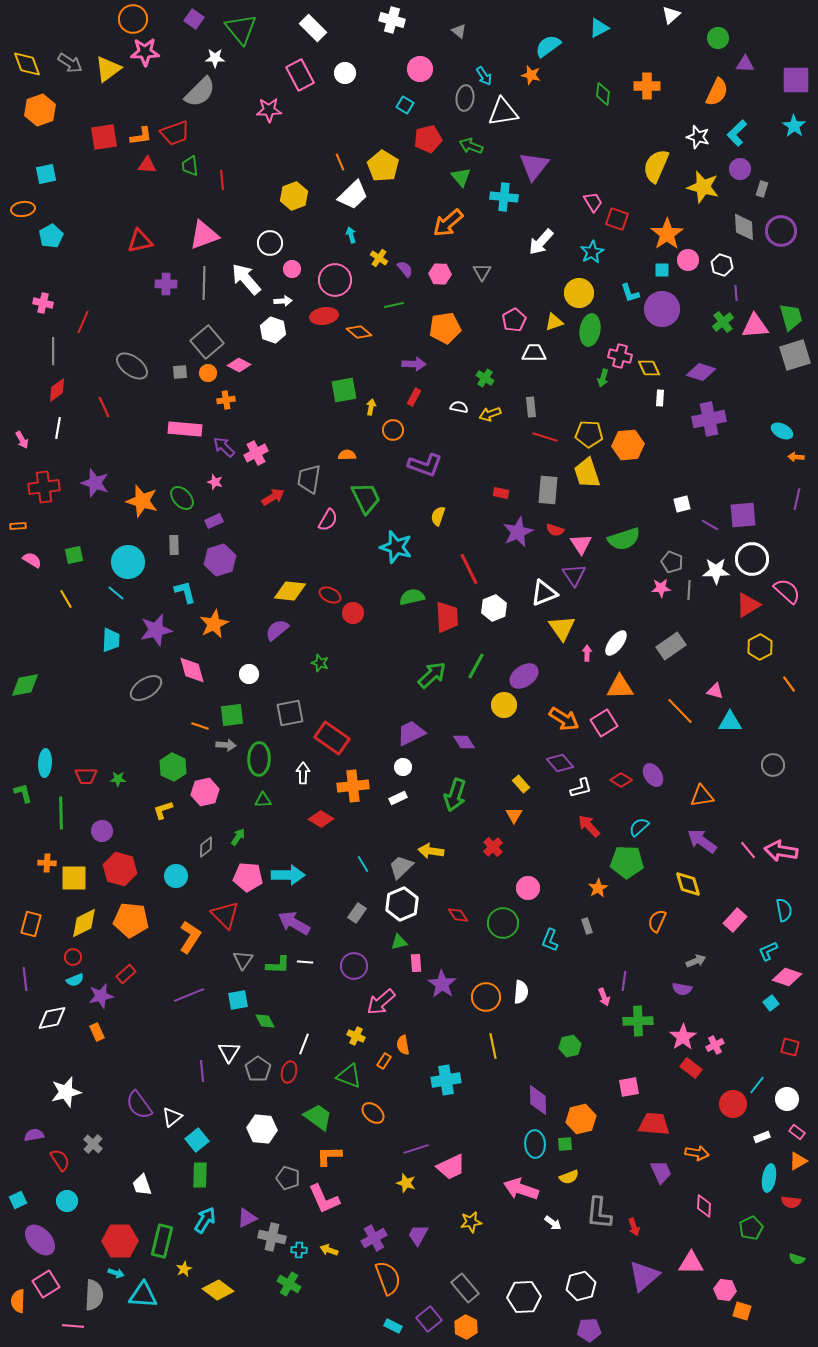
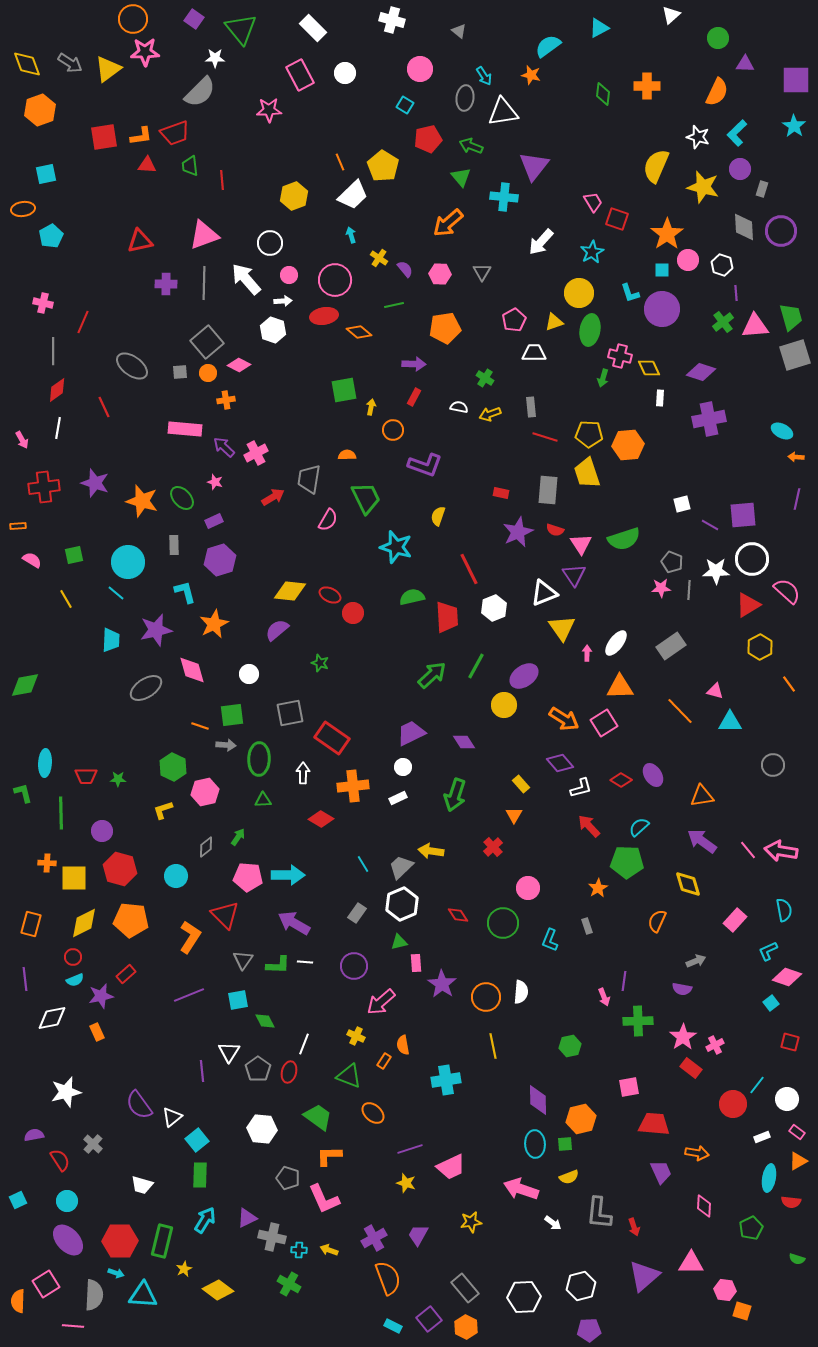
pink circle at (292, 269): moved 3 px left, 6 px down
red square at (790, 1047): moved 5 px up
purple line at (416, 1149): moved 6 px left
white trapezoid at (142, 1185): rotated 55 degrees counterclockwise
purple ellipse at (40, 1240): moved 28 px right
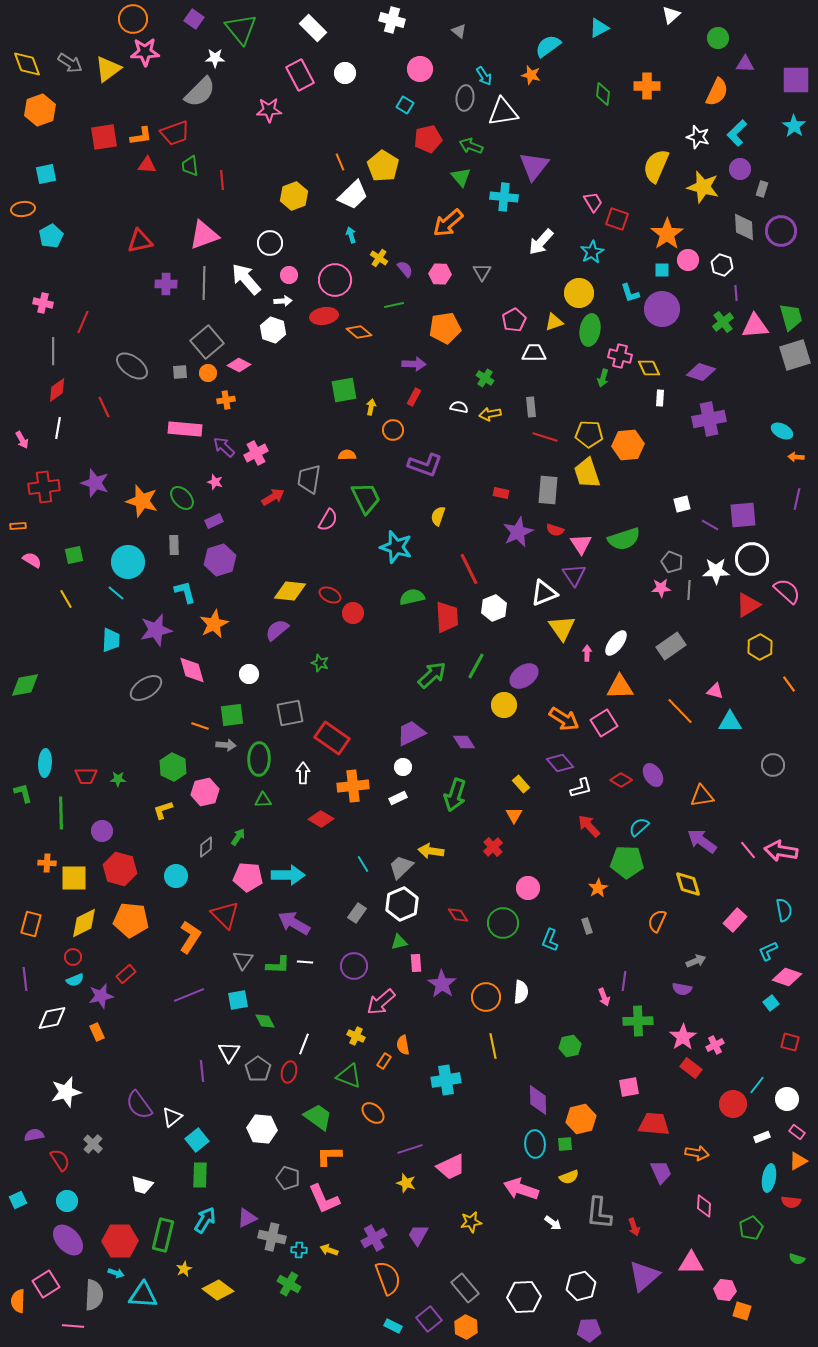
yellow arrow at (490, 414): rotated 10 degrees clockwise
green rectangle at (162, 1241): moved 1 px right, 6 px up
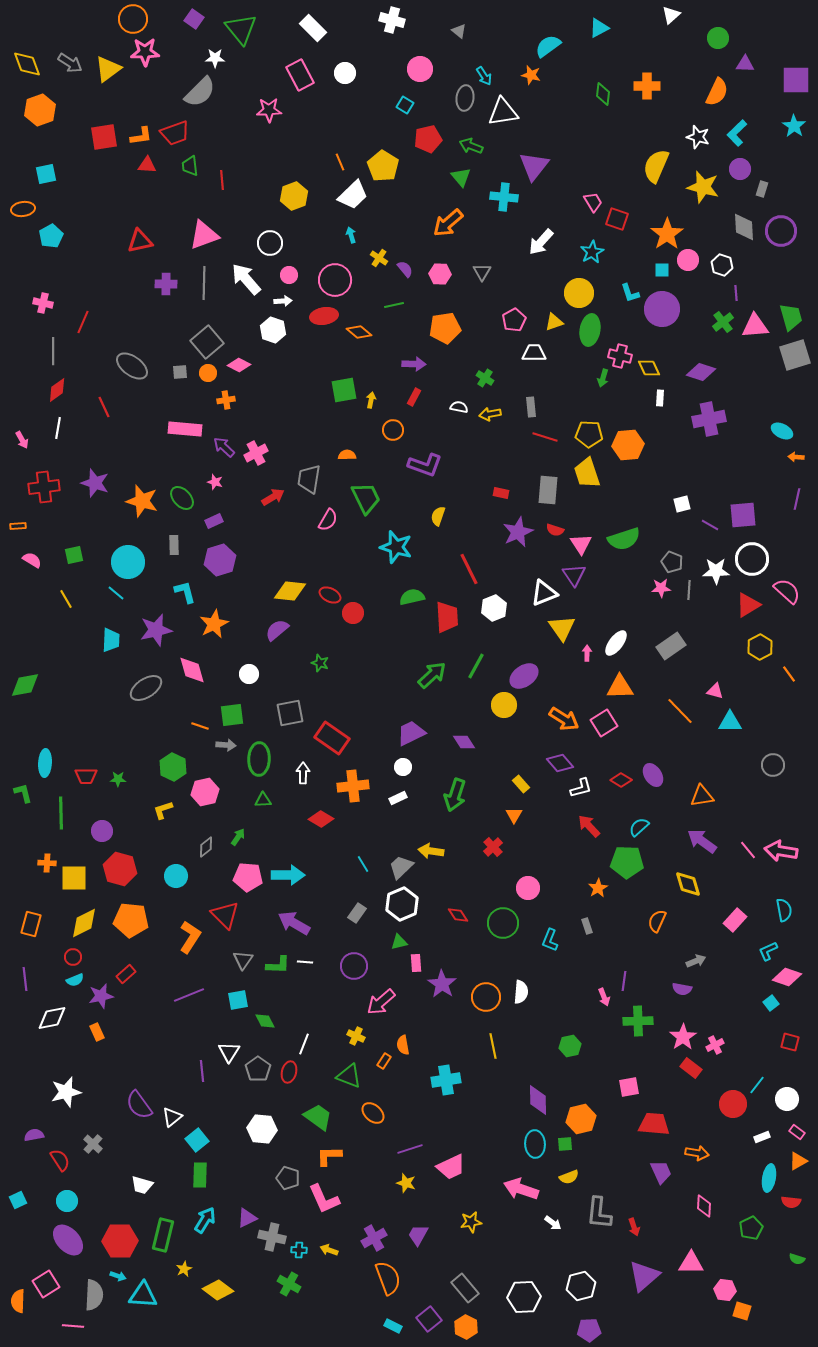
yellow arrow at (371, 407): moved 7 px up
orange line at (789, 684): moved 10 px up
cyan arrow at (116, 1273): moved 2 px right, 3 px down
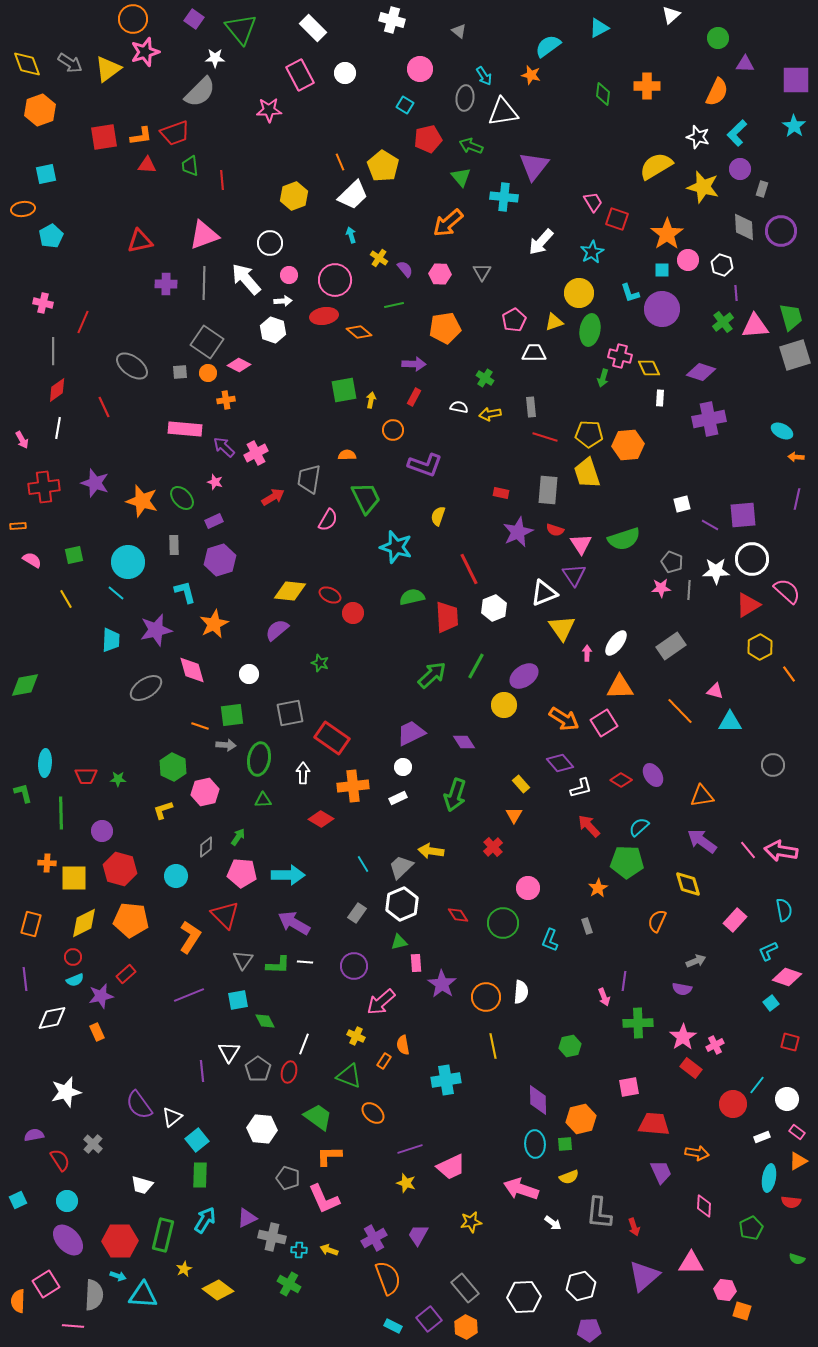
pink star at (145, 52): rotated 16 degrees counterclockwise
yellow semicircle at (656, 166): rotated 36 degrees clockwise
gray square at (207, 342): rotated 16 degrees counterclockwise
green ellipse at (259, 759): rotated 8 degrees clockwise
pink pentagon at (248, 877): moved 6 px left, 4 px up
green cross at (638, 1021): moved 2 px down
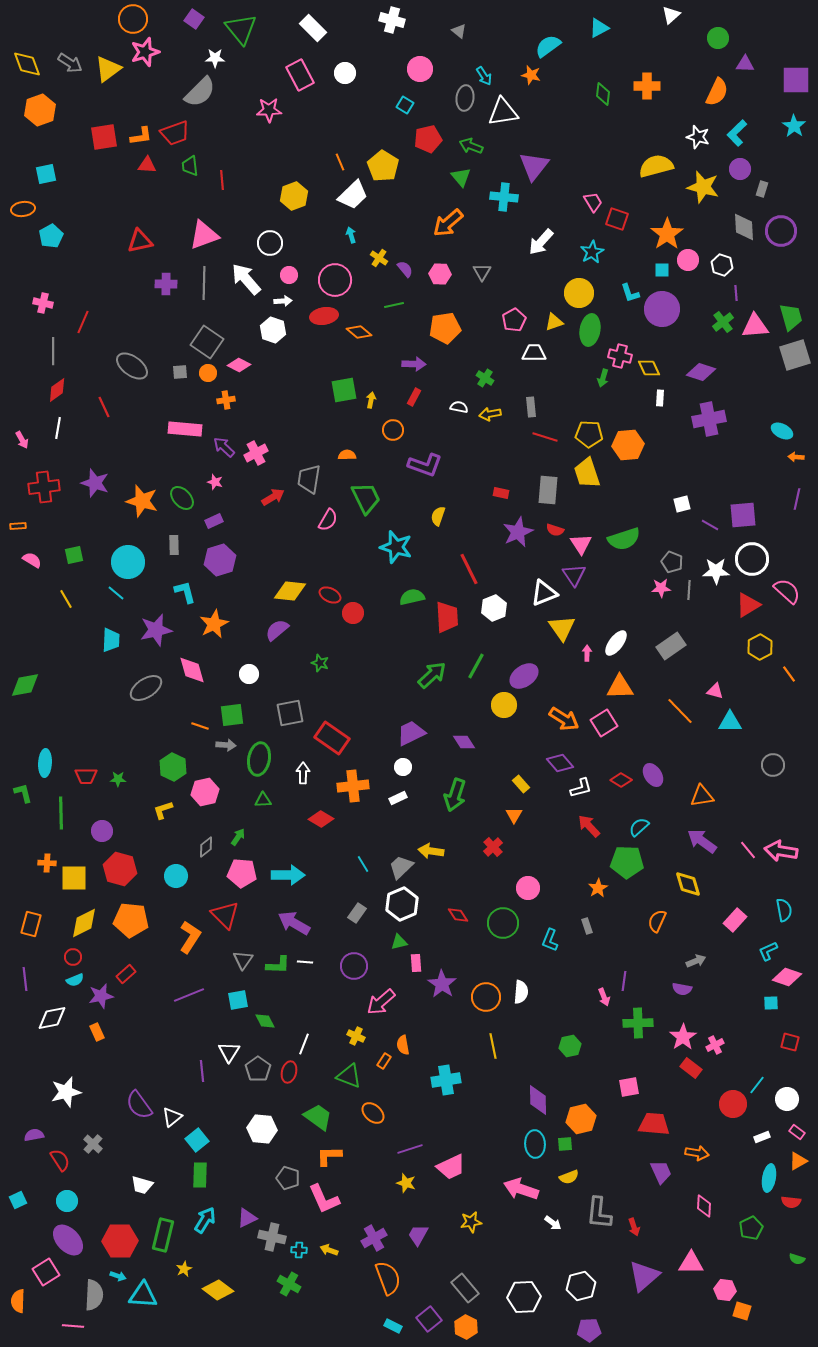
yellow semicircle at (656, 166): rotated 16 degrees clockwise
cyan square at (771, 1003): rotated 35 degrees clockwise
pink square at (46, 1284): moved 12 px up
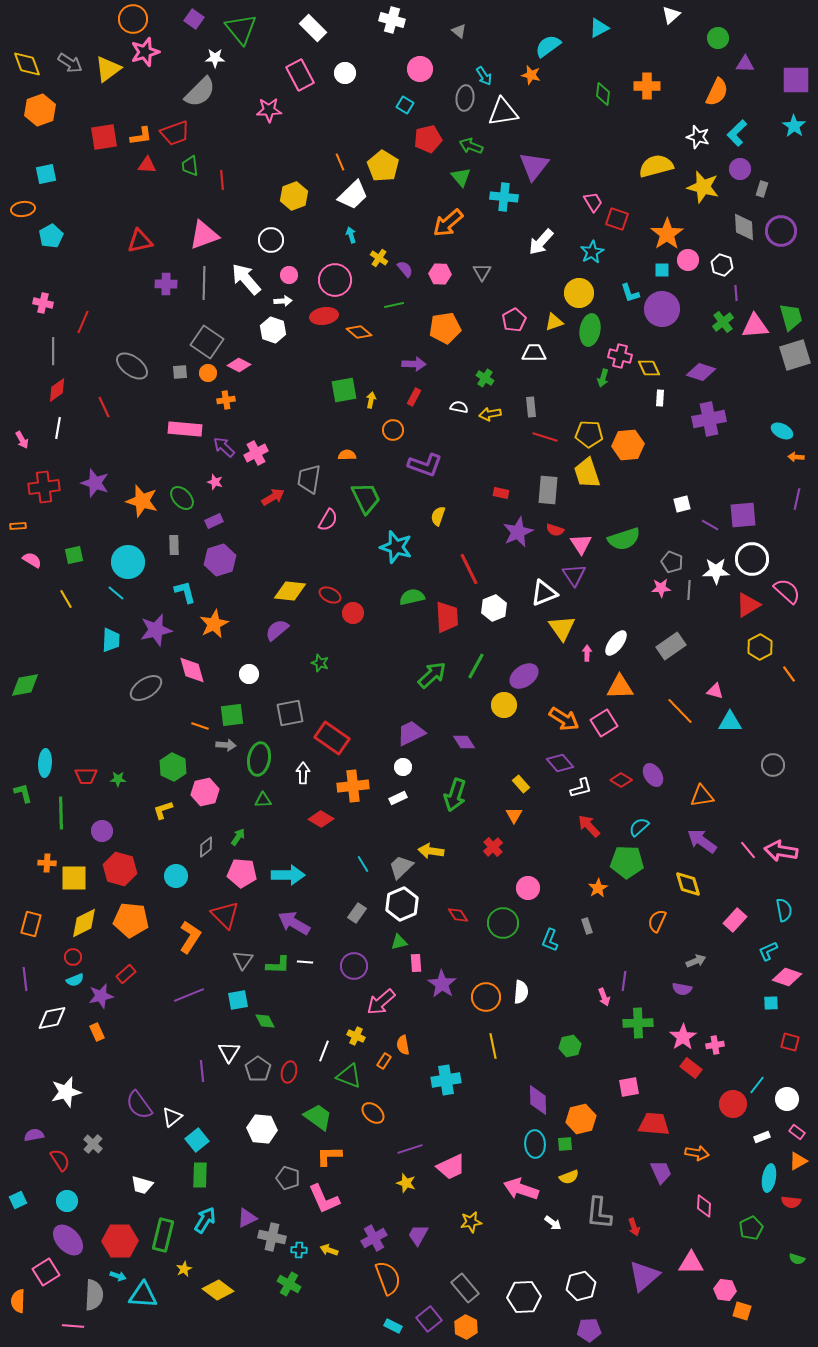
white circle at (270, 243): moved 1 px right, 3 px up
white line at (304, 1044): moved 20 px right, 7 px down
pink cross at (715, 1045): rotated 18 degrees clockwise
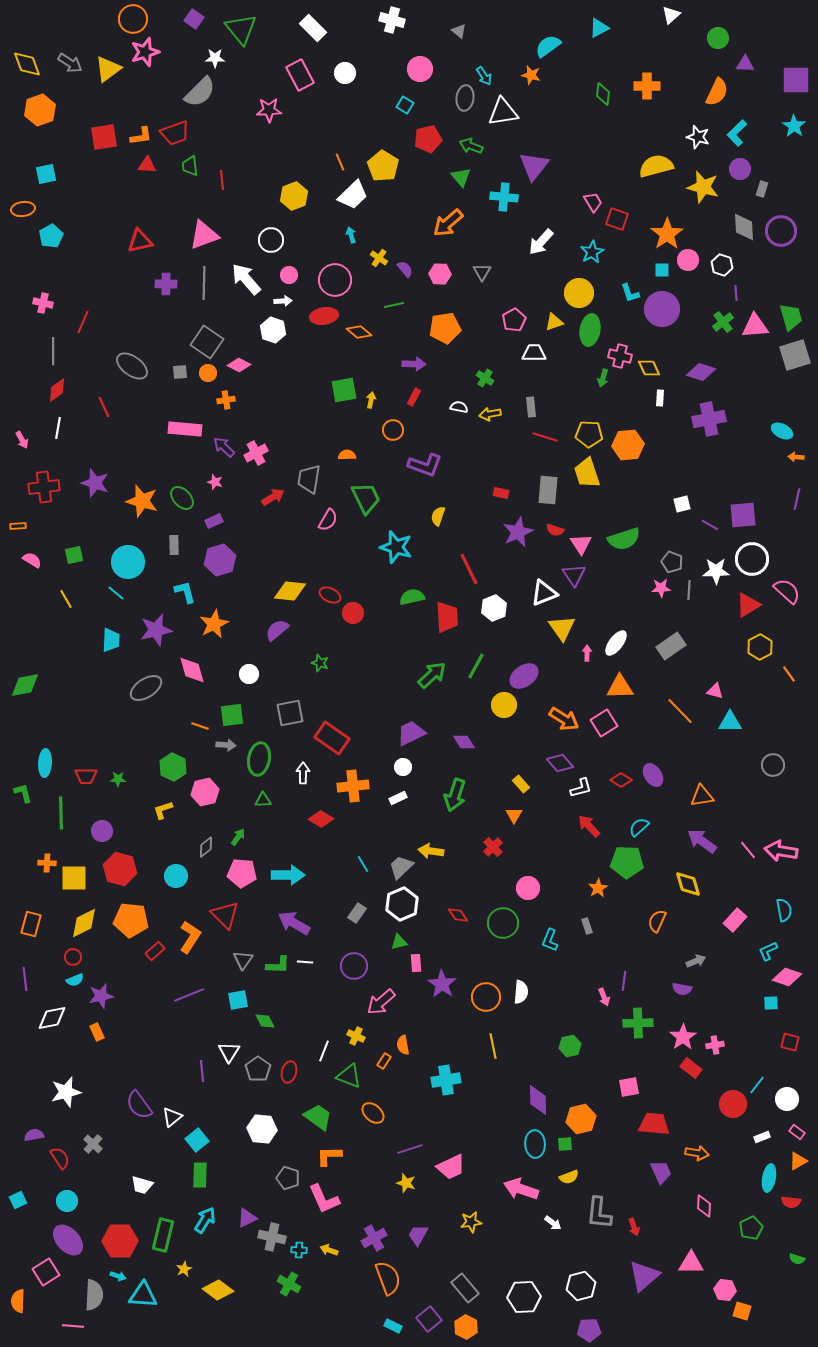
red rectangle at (126, 974): moved 29 px right, 23 px up
red semicircle at (60, 1160): moved 2 px up
